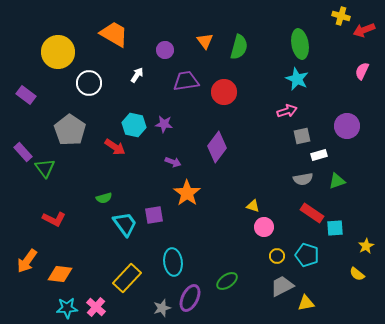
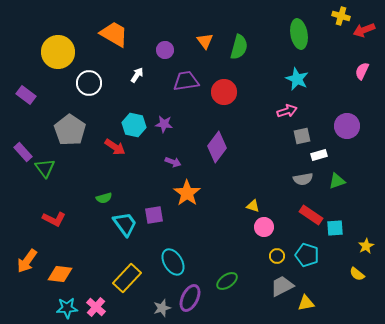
green ellipse at (300, 44): moved 1 px left, 10 px up
red rectangle at (312, 213): moved 1 px left, 2 px down
cyan ellipse at (173, 262): rotated 24 degrees counterclockwise
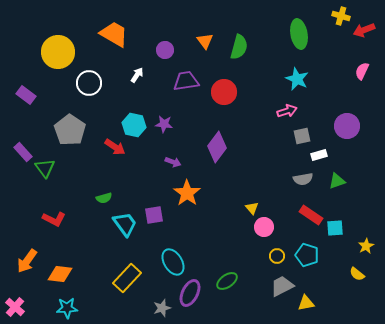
yellow triangle at (253, 206): moved 1 px left, 2 px down; rotated 32 degrees clockwise
purple ellipse at (190, 298): moved 5 px up
pink cross at (96, 307): moved 81 px left
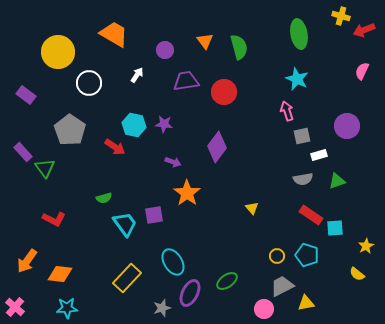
green semicircle at (239, 47): rotated 30 degrees counterclockwise
pink arrow at (287, 111): rotated 90 degrees counterclockwise
pink circle at (264, 227): moved 82 px down
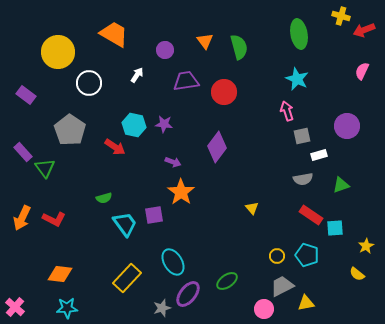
green triangle at (337, 181): moved 4 px right, 4 px down
orange star at (187, 193): moved 6 px left, 1 px up
orange arrow at (27, 261): moved 5 px left, 43 px up; rotated 10 degrees counterclockwise
purple ellipse at (190, 293): moved 2 px left, 1 px down; rotated 12 degrees clockwise
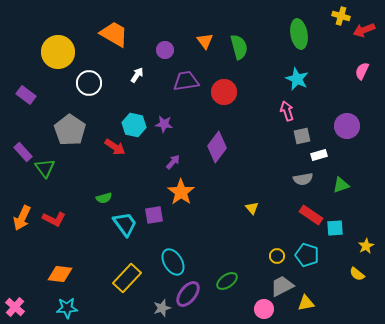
purple arrow at (173, 162): rotated 70 degrees counterclockwise
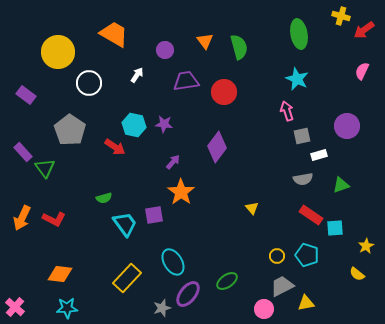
red arrow at (364, 30): rotated 15 degrees counterclockwise
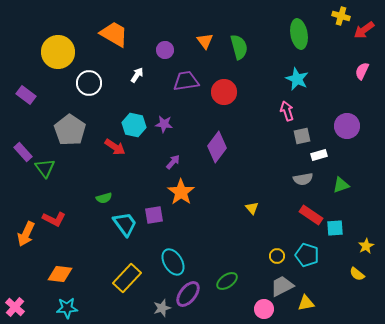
orange arrow at (22, 218): moved 4 px right, 16 px down
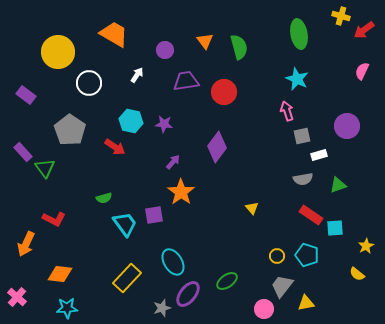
cyan hexagon at (134, 125): moved 3 px left, 4 px up
green triangle at (341, 185): moved 3 px left
orange arrow at (26, 234): moved 10 px down
gray trapezoid at (282, 286): rotated 25 degrees counterclockwise
pink cross at (15, 307): moved 2 px right, 10 px up
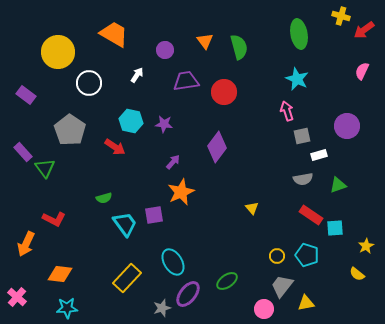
orange star at (181, 192): rotated 12 degrees clockwise
